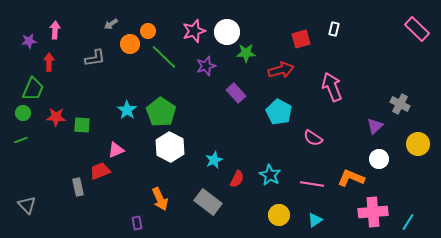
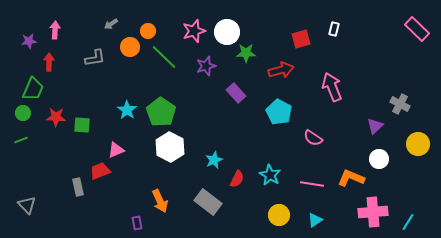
orange circle at (130, 44): moved 3 px down
orange arrow at (160, 199): moved 2 px down
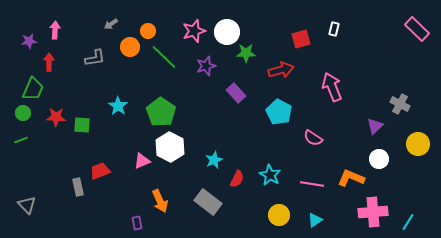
cyan star at (127, 110): moved 9 px left, 4 px up
pink triangle at (116, 150): moved 26 px right, 11 px down
